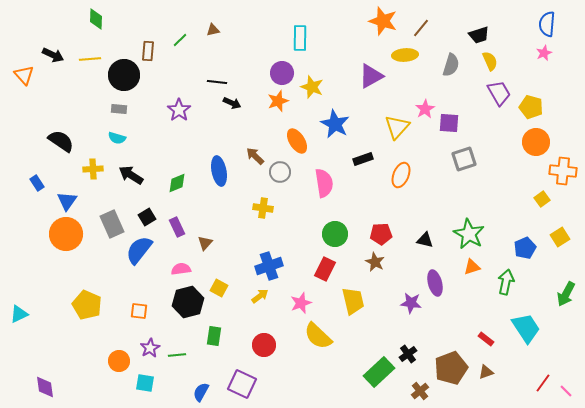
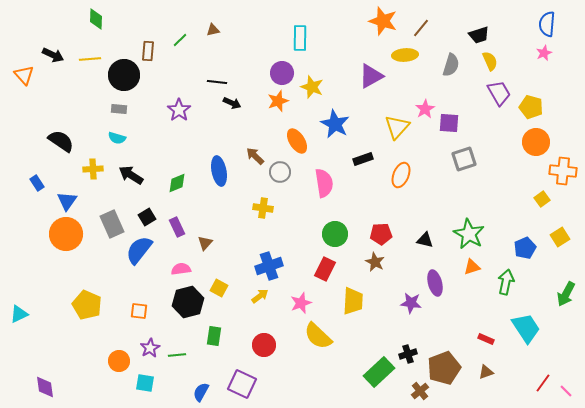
yellow trapezoid at (353, 301): rotated 16 degrees clockwise
red rectangle at (486, 339): rotated 14 degrees counterclockwise
black cross at (408, 354): rotated 18 degrees clockwise
brown pentagon at (451, 368): moved 7 px left
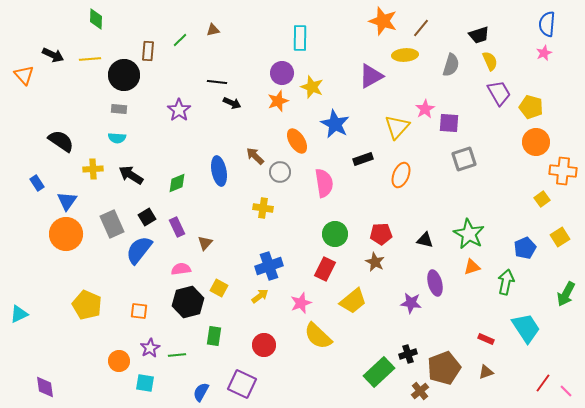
cyan semicircle at (117, 138): rotated 12 degrees counterclockwise
yellow trapezoid at (353, 301): rotated 48 degrees clockwise
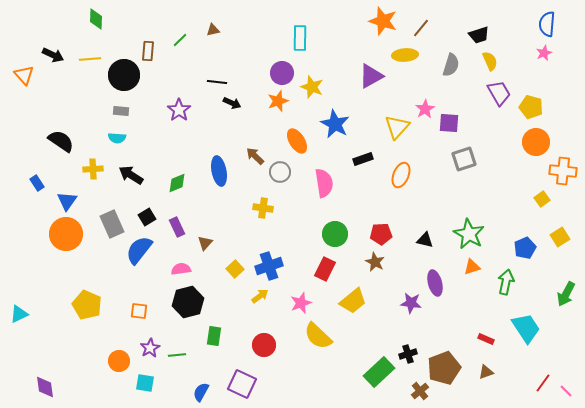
gray rectangle at (119, 109): moved 2 px right, 2 px down
yellow square at (219, 288): moved 16 px right, 19 px up; rotated 18 degrees clockwise
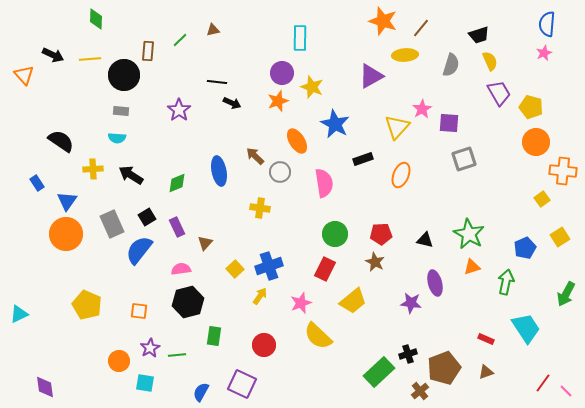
pink star at (425, 109): moved 3 px left
yellow cross at (263, 208): moved 3 px left
yellow arrow at (260, 296): rotated 18 degrees counterclockwise
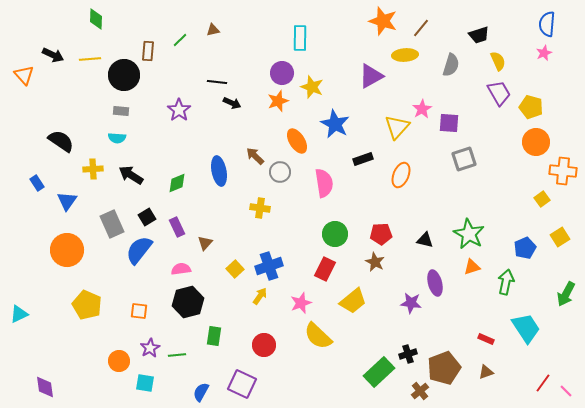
yellow semicircle at (490, 61): moved 8 px right
orange circle at (66, 234): moved 1 px right, 16 px down
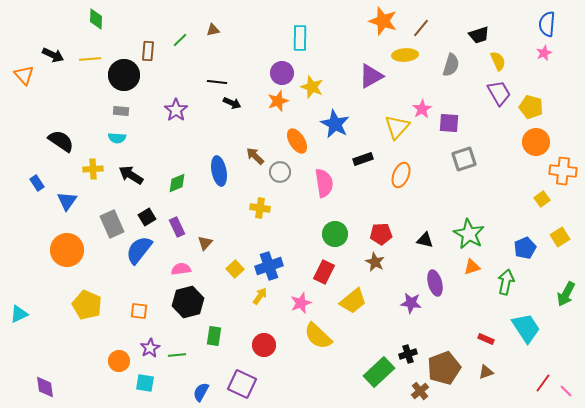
purple star at (179, 110): moved 3 px left
red rectangle at (325, 269): moved 1 px left, 3 px down
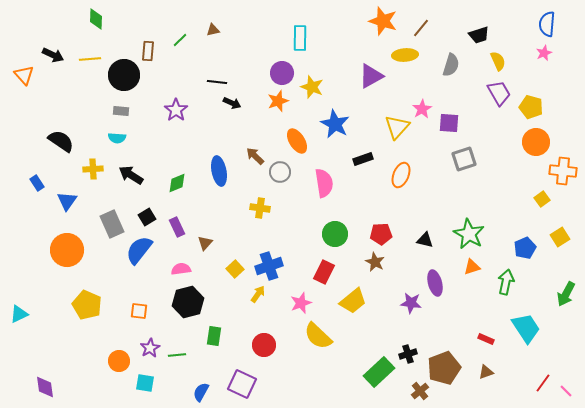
yellow arrow at (260, 296): moved 2 px left, 2 px up
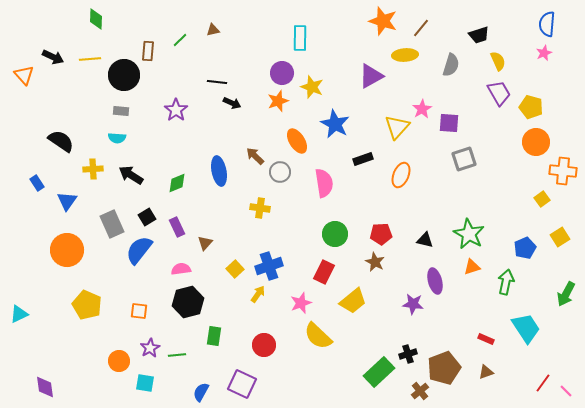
black arrow at (53, 55): moved 2 px down
purple ellipse at (435, 283): moved 2 px up
purple star at (411, 303): moved 2 px right, 1 px down
